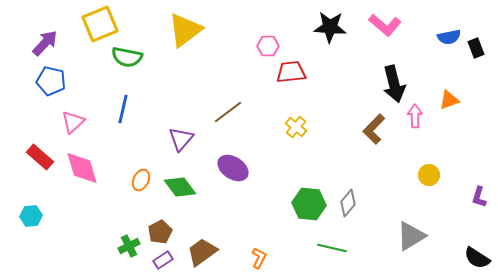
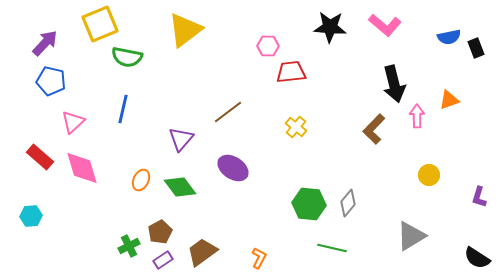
pink arrow: moved 2 px right
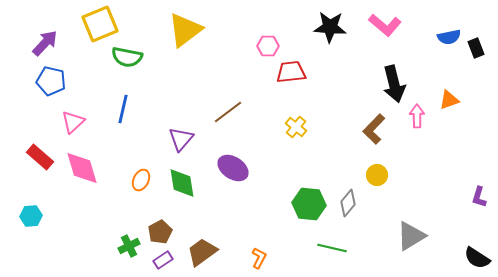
yellow circle: moved 52 px left
green diamond: moved 2 px right, 4 px up; rotated 28 degrees clockwise
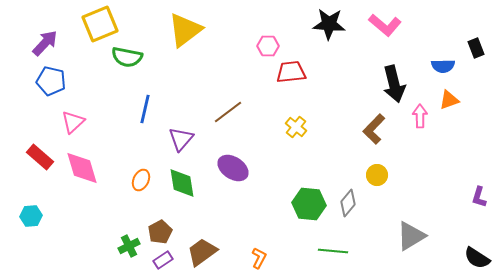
black star: moved 1 px left, 3 px up
blue semicircle: moved 6 px left, 29 px down; rotated 10 degrees clockwise
blue line: moved 22 px right
pink arrow: moved 3 px right
green line: moved 1 px right, 3 px down; rotated 8 degrees counterclockwise
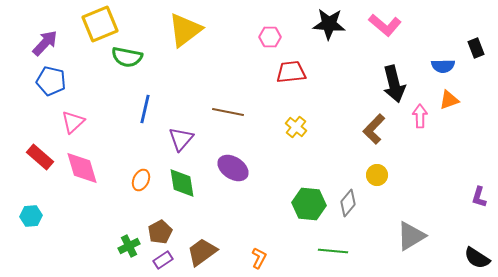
pink hexagon: moved 2 px right, 9 px up
brown line: rotated 48 degrees clockwise
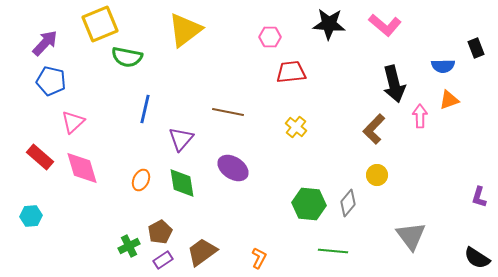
gray triangle: rotated 36 degrees counterclockwise
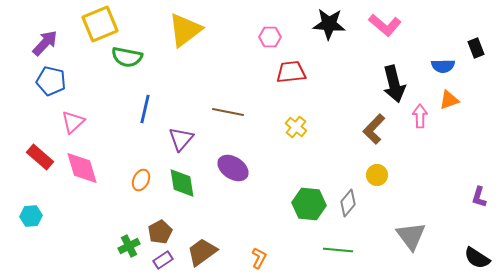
green line: moved 5 px right, 1 px up
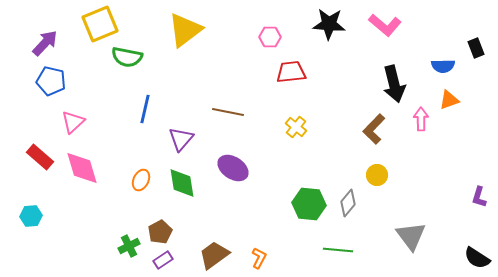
pink arrow: moved 1 px right, 3 px down
brown trapezoid: moved 12 px right, 3 px down
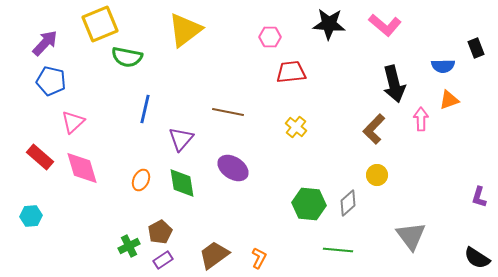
gray diamond: rotated 8 degrees clockwise
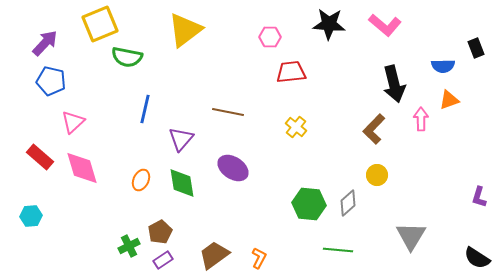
gray triangle: rotated 8 degrees clockwise
